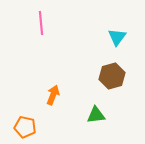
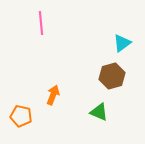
cyan triangle: moved 5 px right, 6 px down; rotated 18 degrees clockwise
green triangle: moved 3 px right, 3 px up; rotated 30 degrees clockwise
orange pentagon: moved 4 px left, 11 px up
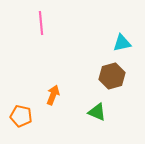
cyan triangle: rotated 24 degrees clockwise
green triangle: moved 2 px left
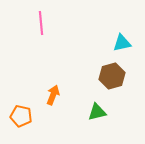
green triangle: rotated 36 degrees counterclockwise
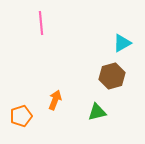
cyan triangle: rotated 18 degrees counterclockwise
orange arrow: moved 2 px right, 5 px down
orange pentagon: rotated 30 degrees counterclockwise
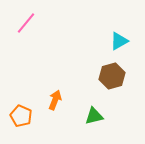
pink line: moved 15 px left; rotated 45 degrees clockwise
cyan triangle: moved 3 px left, 2 px up
green triangle: moved 3 px left, 4 px down
orange pentagon: rotated 30 degrees counterclockwise
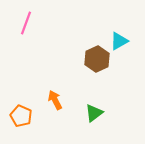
pink line: rotated 20 degrees counterclockwise
brown hexagon: moved 15 px left, 17 px up; rotated 10 degrees counterclockwise
orange arrow: rotated 48 degrees counterclockwise
green triangle: moved 3 px up; rotated 24 degrees counterclockwise
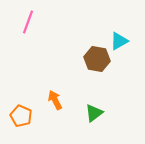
pink line: moved 2 px right, 1 px up
brown hexagon: rotated 25 degrees counterclockwise
